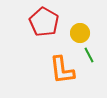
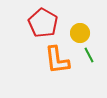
red pentagon: moved 1 px left, 1 px down
orange L-shape: moved 5 px left, 10 px up
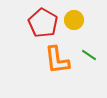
yellow circle: moved 6 px left, 13 px up
green line: rotated 28 degrees counterclockwise
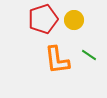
red pentagon: moved 4 px up; rotated 24 degrees clockwise
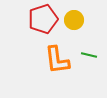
green line: rotated 21 degrees counterclockwise
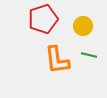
yellow circle: moved 9 px right, 6 px down
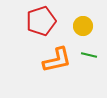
red pentagon: moved 2 px left, 2 px down
orange L-shape: rotated 96 degrees counterclockwise
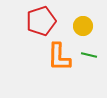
orange L-shape: moved 2 px right, 3 px up; rotated 104 degrees clockwise
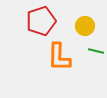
yellow circle: moved 2 px right
green line: moved 7 px right, 4 px up
